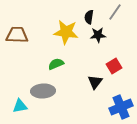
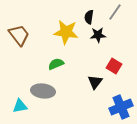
brown trapezoid: moved 2 px right; rotated 50 degrees clockwise
red square: rotated 28 degrees counterclockwise
gray ellipse: rotated 10 degrees clockwise
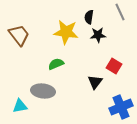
gray line: moved 5 px right; rotated 60 degrees counterclockwise
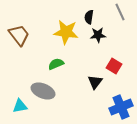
gray ellipse: rotated 15 degrees clockwise
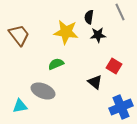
black triangle: rotated 28 degrees counterclockwise
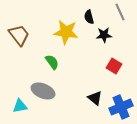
black semicircle: rotated 24 degrees counterclockwise
black star: moved 6 px right
green semicircle: moved 4 px left, 2 px up; rotated 77 degrees clockwise
black triangle: moved 16 px down
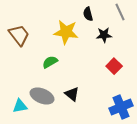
black semicircle: moved 1 px left, 3 px up
green semicircle: moved 2 px left; rotated 84 degrees counterclockwise
red square: rotated 14 degrees clockwise
gray ellipse: moved 1 px left, 5 px down
black triangle: moved 23 px left, 4 px up
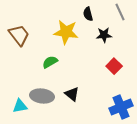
gray ellipse: rotated 15 degrees counterclockwise
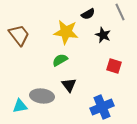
black semicircle: rotated 104 degrees counterclockwise
black star: moved 1 px left; rotated 28 degrees clockwise
green semicircle: moved 10 px right, 2 px up
red square: rotated 28 degrees counterclockwise
black triangle: moved 3 px left, 9 px up; rotated 14 degrees clockwise
blue cross: moved 19 px left
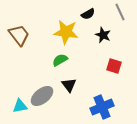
gray ellipse: rotated 45 degrees counterclockwise
